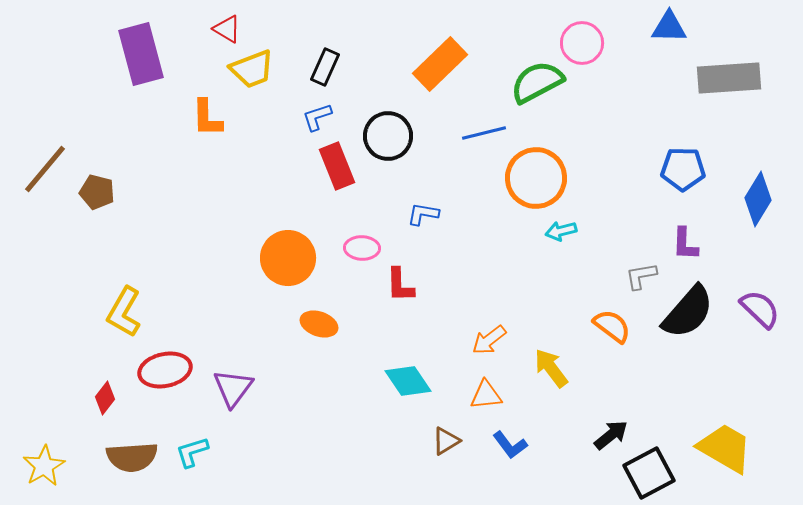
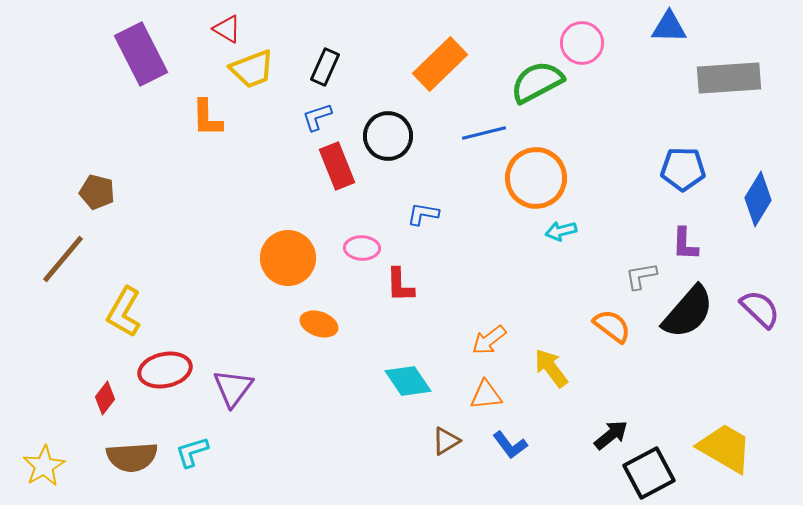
purple rectangle at (141, 54): rotated 12 degrees counterclockwise
brown line at (45, 169): moved 18 px right, 90 px down
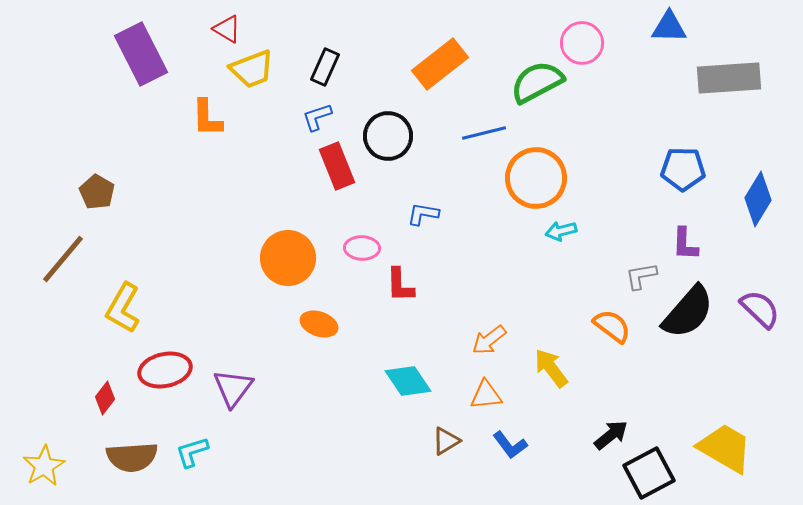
orange rectangle at (440, 64): rotated 6 degrees clockwise
brown pentagon at (97, 192): rotated 16 degrees clockwise
yellow L-shape at (124, 312): moved 1 px left, 4 px up
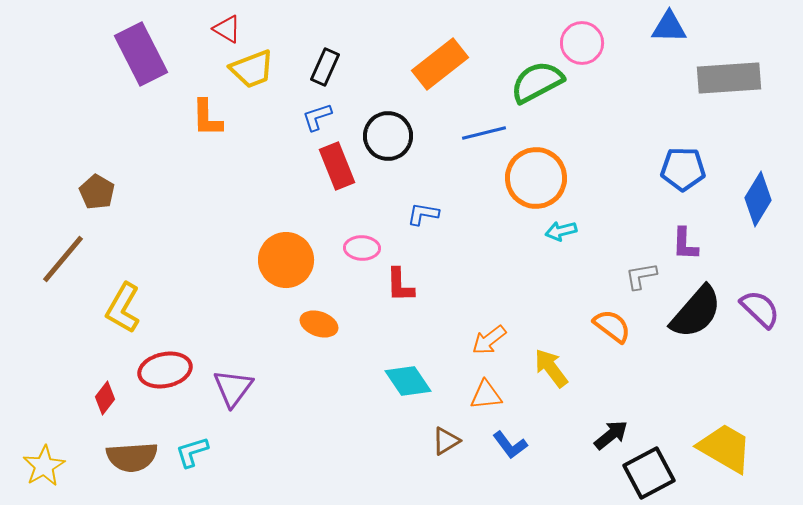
orange circle at (288, 258): moved 2 px left, 2 px down
black semicircle at (688, 312): moved 8 px right
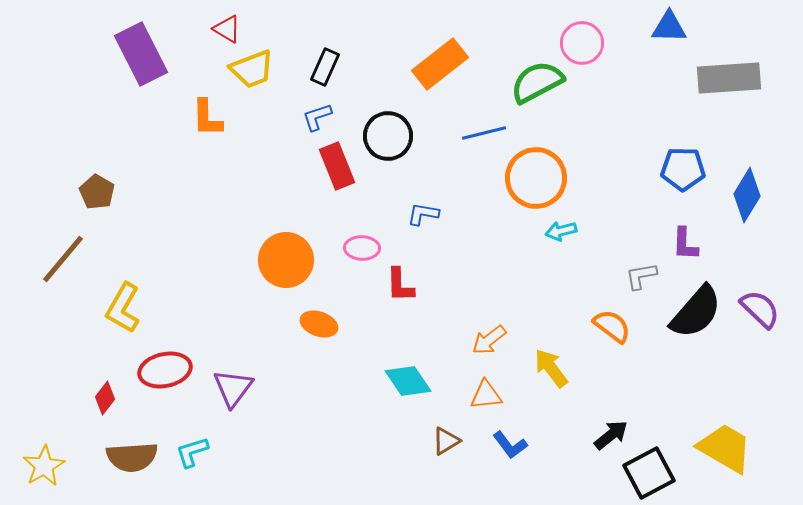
blue diamond at (758, 199): moved 11 px left, 4 px up
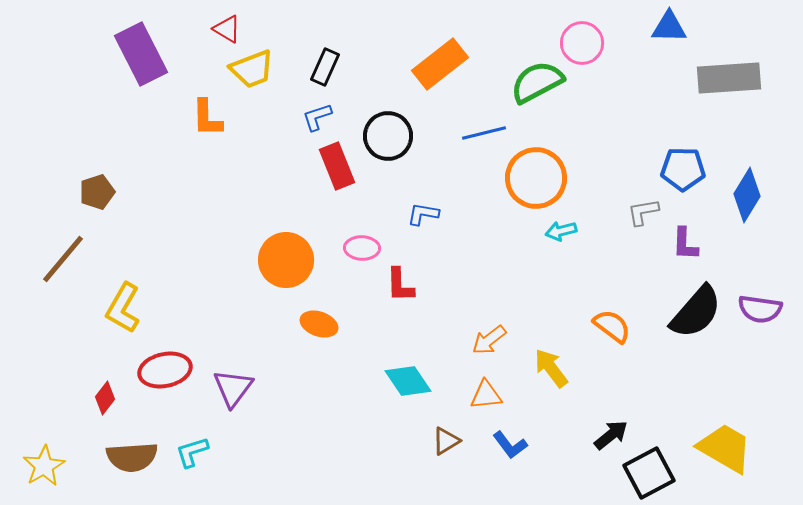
brown pentagon at (97, 192): rotated 24 degrees clockwise
gray L-shape at (641, 276): moved 2 px right, 64 px up
purple semicircle at (760, 309): rotated 144 degrees clockwise
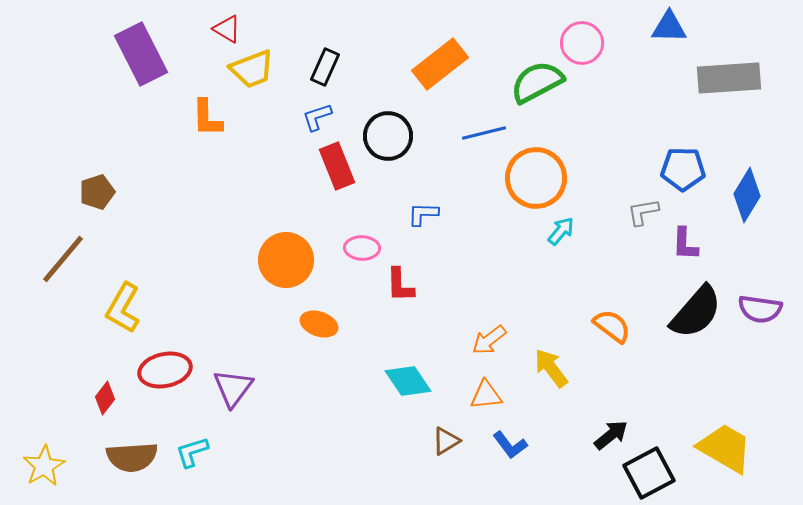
blue L-shape at (423, 214): rotated 8 degrees counterclockwise
cyan arrow at (561, 231): rotated 144 degrees clockwise
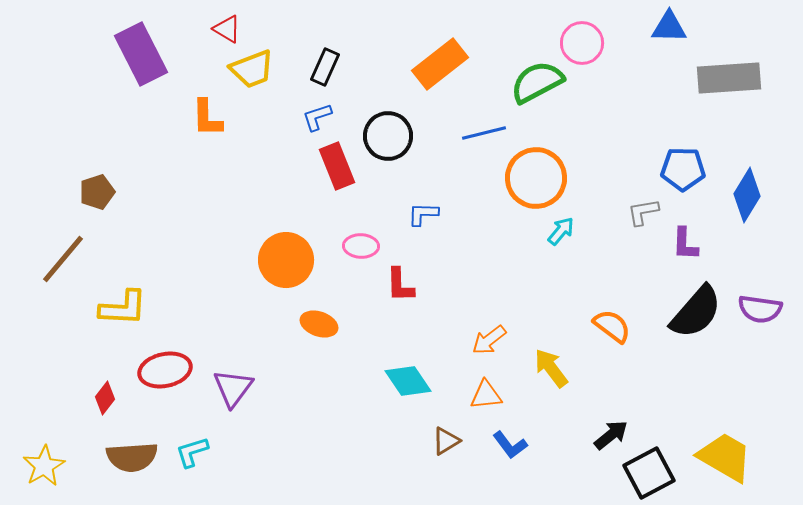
pink ellipse at (362, 248): moved 1 px left, 2 px up
yellow L-shape at (123, 308): rotated 117 degrees counterclockwise
yellow trapezoid at (725, 448): moved 9 px down
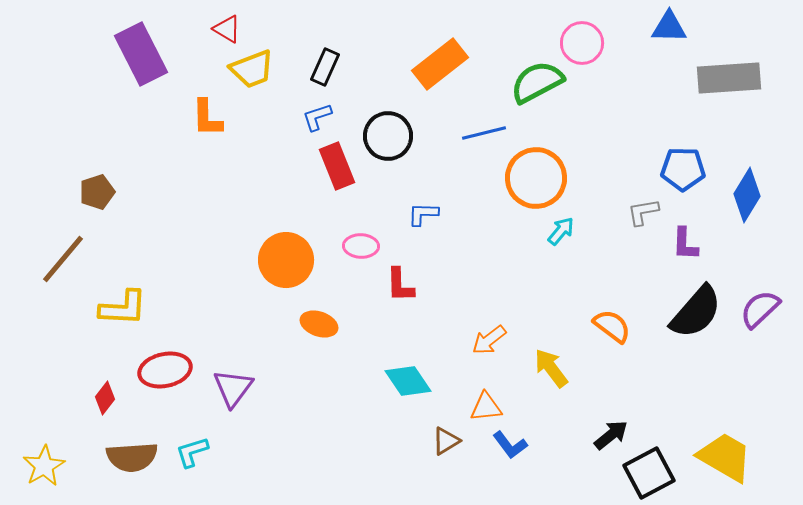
purple semicircle at (760, 309): rotated 129 degrees clockwise
orange triangle at (486, 395): moved 12 px down
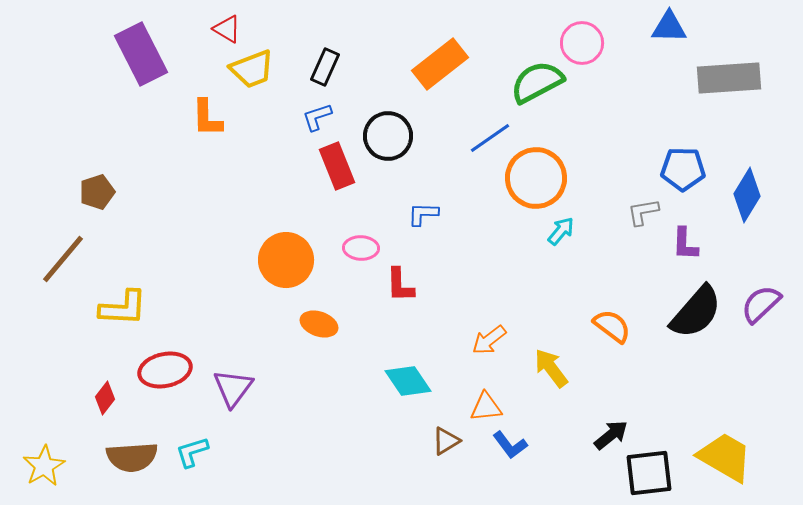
blue line at (484, 133): moved 6 px right, 5 px down; rotated 21 degrees counterclockwise
pink ellipse at (361, 246): moved 2 px down
purple semicircle at (760, 309): moved 1 px right, 5 px up
black square at (649, 473): rotated 21 degrees clockwise
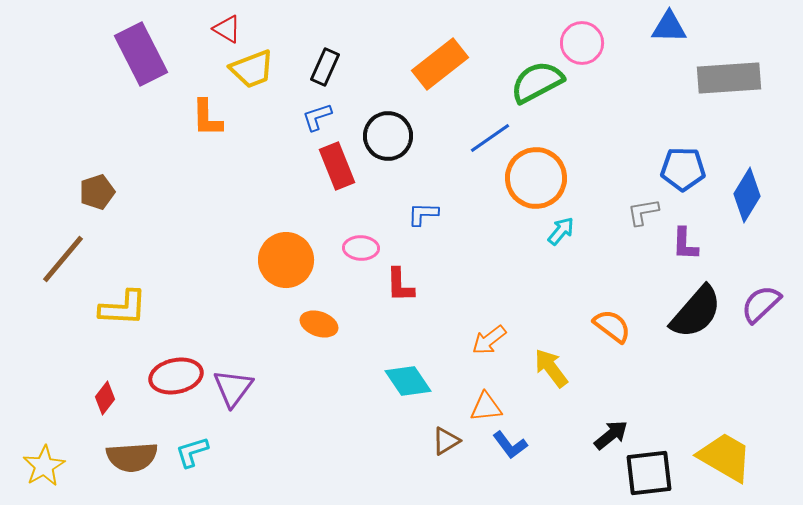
red ellipse at (165, 370): moved 11 px right, 6 px down
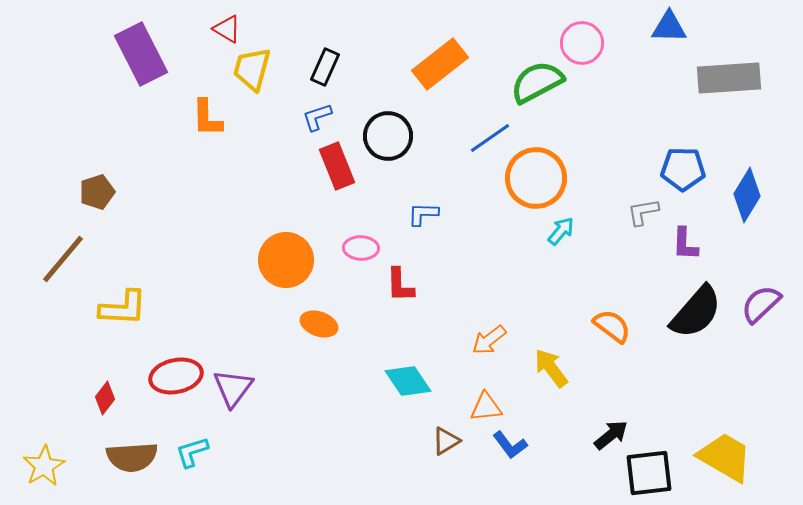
yellow trapezoid at (252, 69): rotated 126 degrees clockwise
